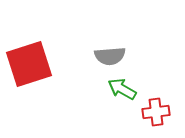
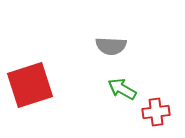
gray semicircle: moved 1 px right, 10 px up; rotated 8 degrees clockwise
red square: moved 1 px right, 21 px down
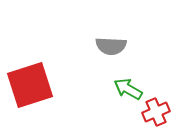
green arrow: moved 6 px right
red cross: rotated 16 degrees counterclockwise
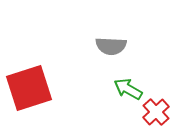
red square: moved 1 px left, 3 px down
red cross: rotated 20 degrees counterclockwise
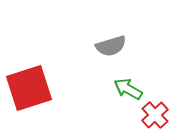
gray semicircle: rotated 20 degrees counterclockwise
red cross: moved 1 px left, 3 px down
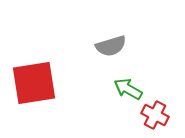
red square: moved 5 px right, 5 px up; rotated 9 degrees clockwise
red cross: rotated 20 degrees counterclockwise
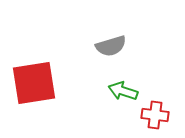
green arrow: moved 5 px left, 2 px down; rotated 12 degrees counterclockwise
red cross: rotated 20 degrees counterclockwise
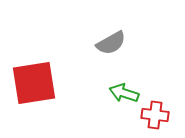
gray semicircle: moved 3 px up; rotated 12 degrees counterclockwise
green arrow: moved 1 px right, 2 px down
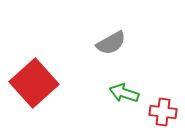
red square: rotated 33 degrees counterclockwise
red cross: moved 8 px right, 3 px up
